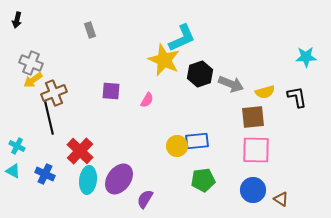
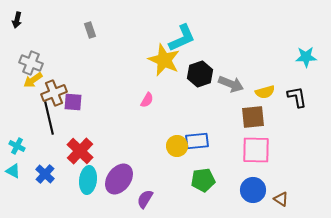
purple square: moved 38 px left, 11 px down
blue cross: rotated 18 degrees clockwise
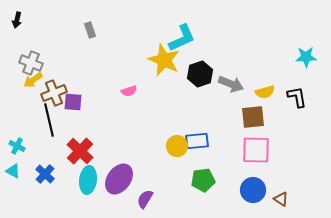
pink semicircle: moved 18 px left, 9 px up; rotated 42 degrees clockwise
black line: moved 2 px down
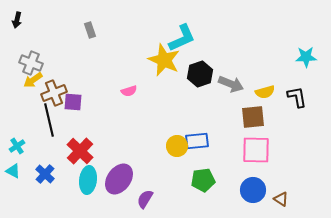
cyan cross: rotated 28 degrees clockwise
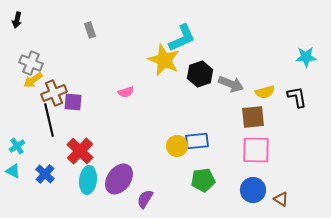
pink semicircle: moved 3 px left, 1 px down
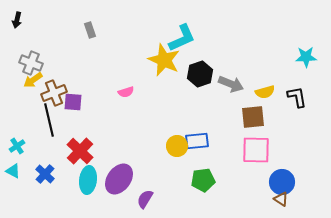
blue circle: moved 29 px right, 8 px up
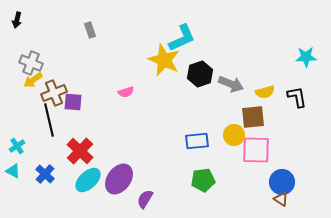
yellow circle: moved 57 px right, 11 px up
cyan ellipse: rotated 40 degrees clockwise
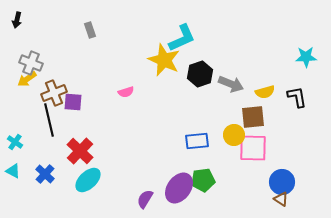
yellow arrow: moved 6 px left, 1 px up
cyan cross: moved 2 px left, 4 px up; rotated 21 degrees counterclockwise
pink square: moved 3 px left, 2 px up
purple ellipse: moved 60 px right, 9 px down
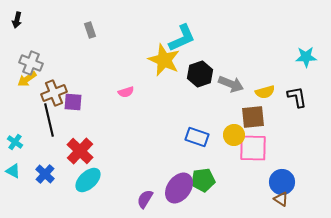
blue rectangle: moved 4 px up; rotated 25 degrees clockwise
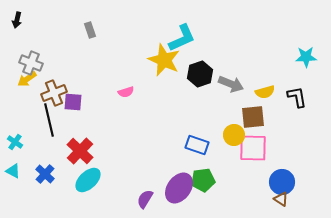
blue rectangle: moved 8 px down
